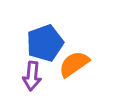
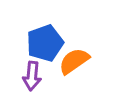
orange semicircle: moved 3 px up
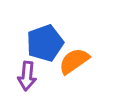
purple arrow: moved 5 px left
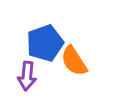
orange semicircle: rotated 88 degrees counterclockwise
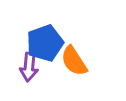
purple arrow: moved 2 px right, 9 px up
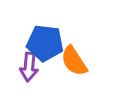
blue pentagon: rotated 27 degrees clockwise
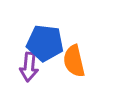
orange semicircle: rotated 20 degrees clockwise
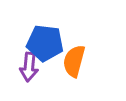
orange semicircle: rotated 28 degrees clockwise
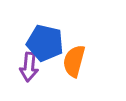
blue pentagon: rotated 6 degrees clockwise
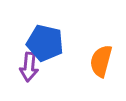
orange semicircle: moved 27 px right
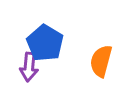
blue pentagon: rotated 18 degrees clockwise
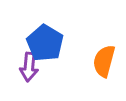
orange semicircle: moved 3 px right
